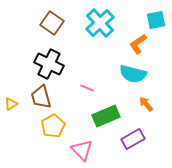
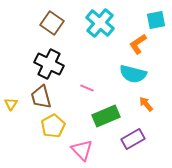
cyan cross: rotated 8 degrees counterclockwise
yellow triangle: rotated 24 degrees counterclockwise
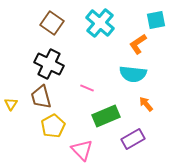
cyan semicircle: rotated 8 degrees counterclockwise
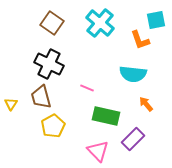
orange L-shape: moved 2 px right, 4 px up; rotated 75 degrees counterclockwise
green rectangle: rotated 36 degrees clockwise
purple rectangle: rotated 15 degrees counterclockwise
pink triangle: moved 16 px right, 1 px down
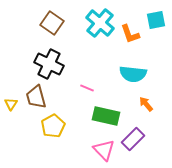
orange L-shape: moved 10 px left, 6 px up
brown trapezoid: moved 5 px left
pink triangle: moved 6 px right, 1 px up
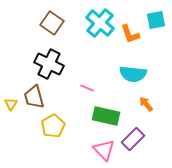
brown trapezoid: moved 2 px left
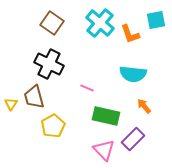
orange arrow: moved 2 px left, 2 px down
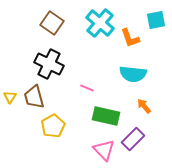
orange L-shape: moved 4 px down
yellow triangle: moved 1 px left, 7 px up
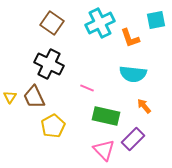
cyan cross: rotated 24 degrees clockwise
brown trapezoid: rotated 10 degrees counterclockwise
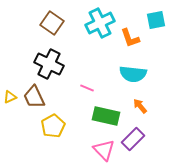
yellow triangle: rotated 32 degrees clockwise
orange arrow: moved 4 px left
